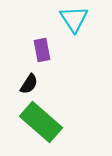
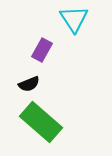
purple rectangle: rotated 40 degrees clockwise
black semicircle: rotated 35 degrees clockwise
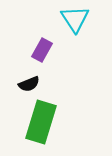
cyan triangle: moved 1 px right
green rectangle: rotated 66 degrees clockwise
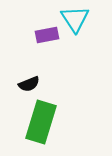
purple rectangle: moved 5 px right, 15 px up; rotated 50 degrees clockwise
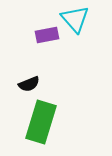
cyan triangle: rotated 8 degrees counterclockwise
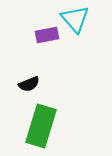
green rectangle: moved 4 px down
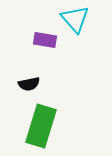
purple rectangle: moved 2 px left, 5 px down; rotated 20 degrees clockwise
black semicircle: rotated 10 degrees clockwise
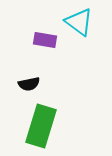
cyan triangle: moved 4 px right, 3 px down; rotated 12 degrees counterclockwise
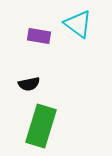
cyan triangle: moved 1 px left, 2 px down
purple rectangle: moved 6 px left, 4 px up
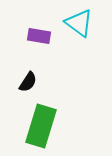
cyan triangle: moved 1 px right, 1 px up
black semicircle: moved 1 px left, 2 px up; rotated 45 degrees counterclockwise
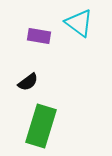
black semicircle: rotated 20 degrees clockwise
